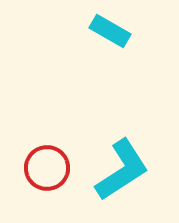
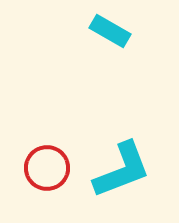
cyan L-shape: rotated 12 degrees clockwise
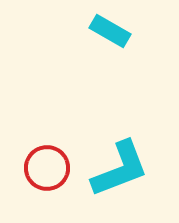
cyan L-shape: moved 2 px left, 1 px up
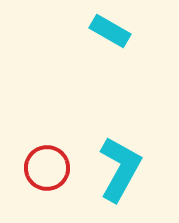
cyan L-shape: rotated 40 degrees counterclockwise
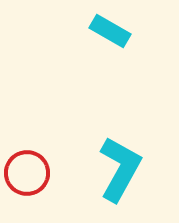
red circle: moved 20 px left, 5 px down
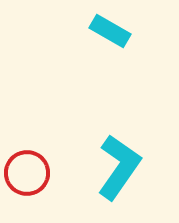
cyan L-shape: moved 1 px left, 2 px up; rotated 6 degrees clockwise
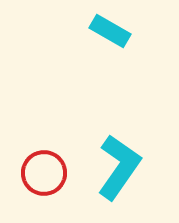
red circle: moved 17 px right
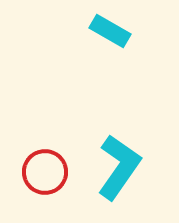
red circle: moved 1 px right, 1 px up
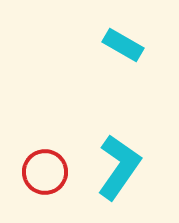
cyan rectangle: moved 13 px right, 14 px down
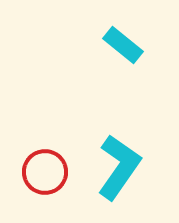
cyan rectangle: rotated 9 degrees clockwise
